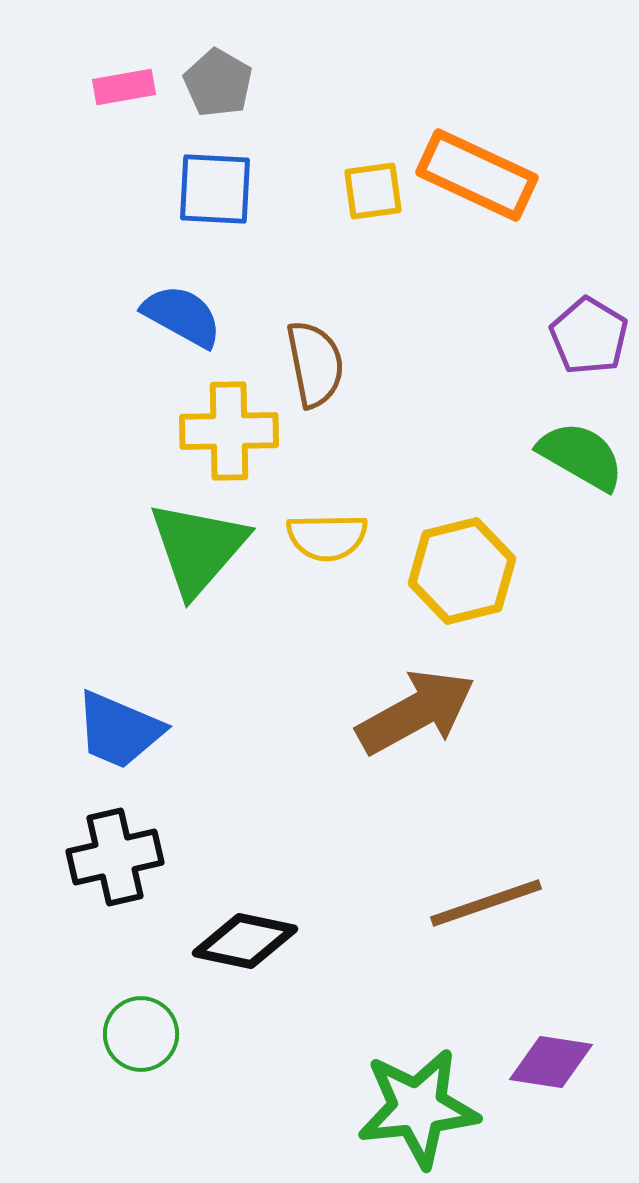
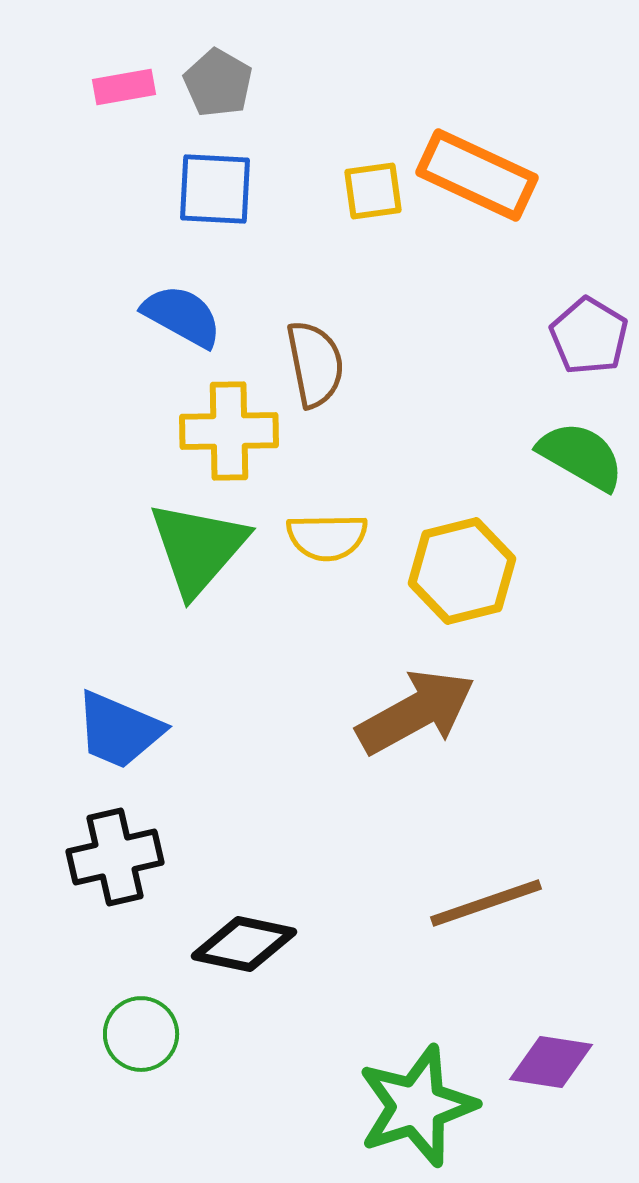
black diamond: moved 1 px left, 3 px down
green star: moved 1 px left, 2 px up; rotated 12 degrees counterclockwise
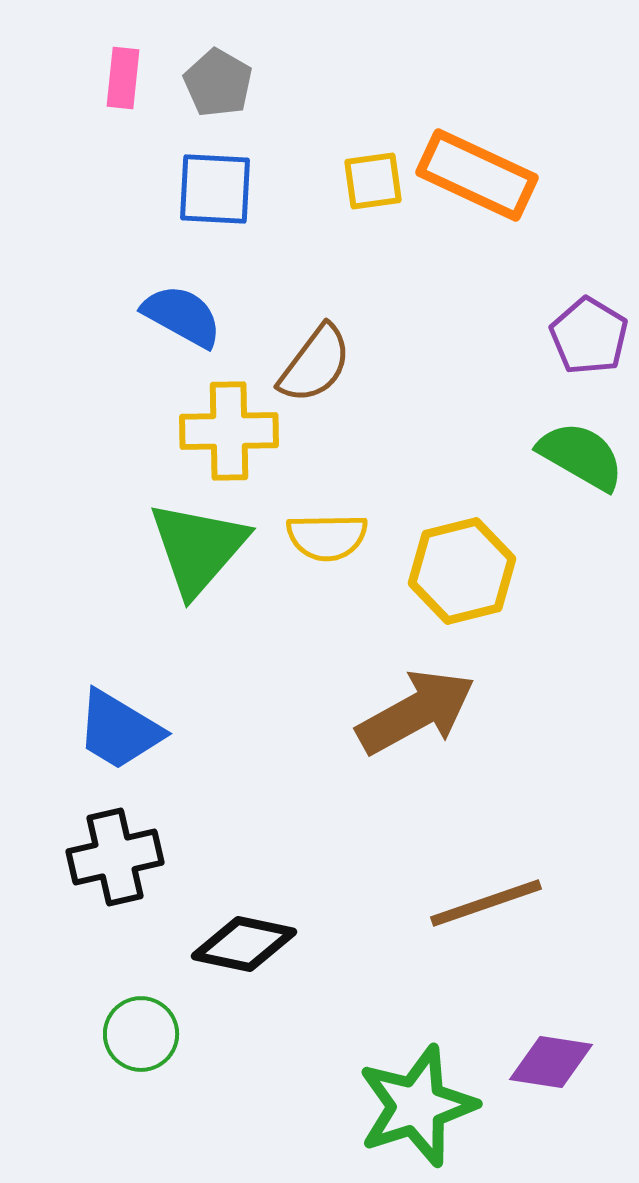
pink rectangle: moved 1 px left, 9 px up; rotated 74 degrees counterclockwise
yellow square: moved 10 px up
brown semicircle: rotated 48 degrees clockwise
blue trapezoid: rotated 8 degrees clockwise
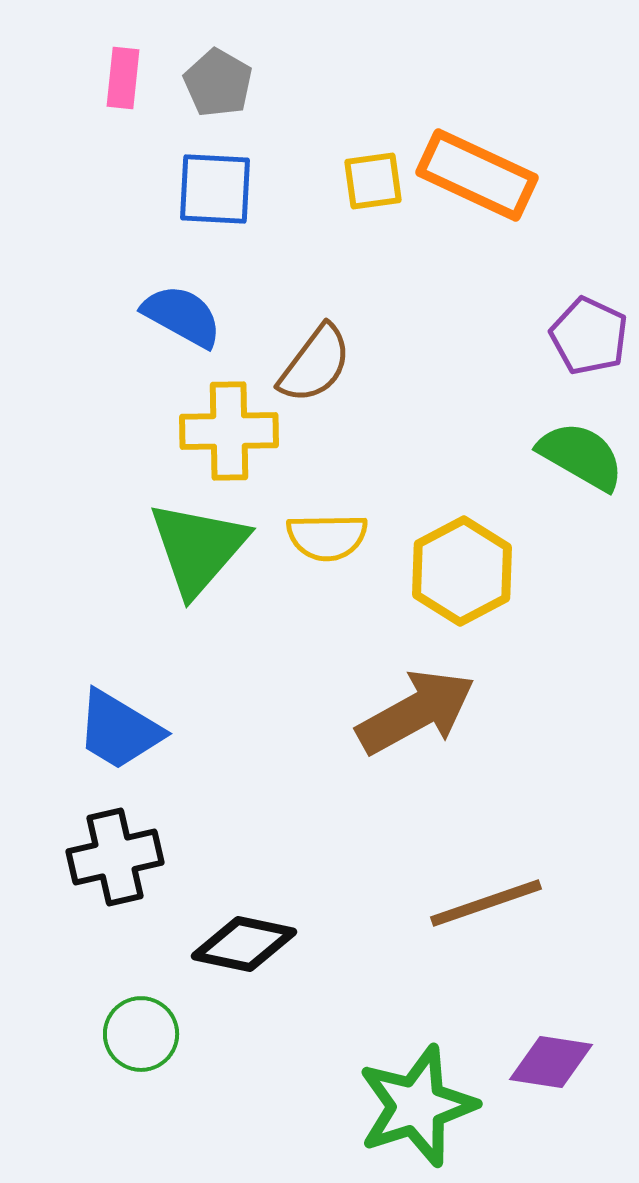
purple pentagon: rotated 6 degrees counterclockwise
yellow hexagon: rotated 14 degrees counterclockwise
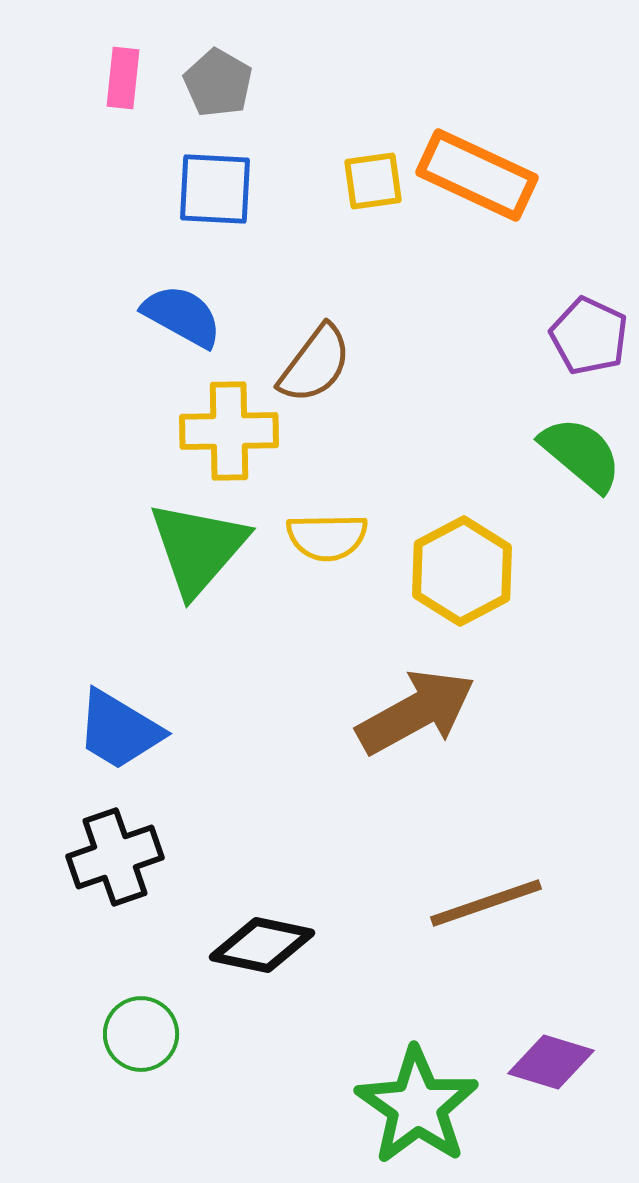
green semicircle: moved 2 px up; rotated 10 degrees clockwise
black cross: rotated 6 degrees counterclockwise
black diamond: moved 18 px right, 1 px down
purple diamond: rotated 8 degrees clockwise
green star: rotated 19 degrees counterclockwise
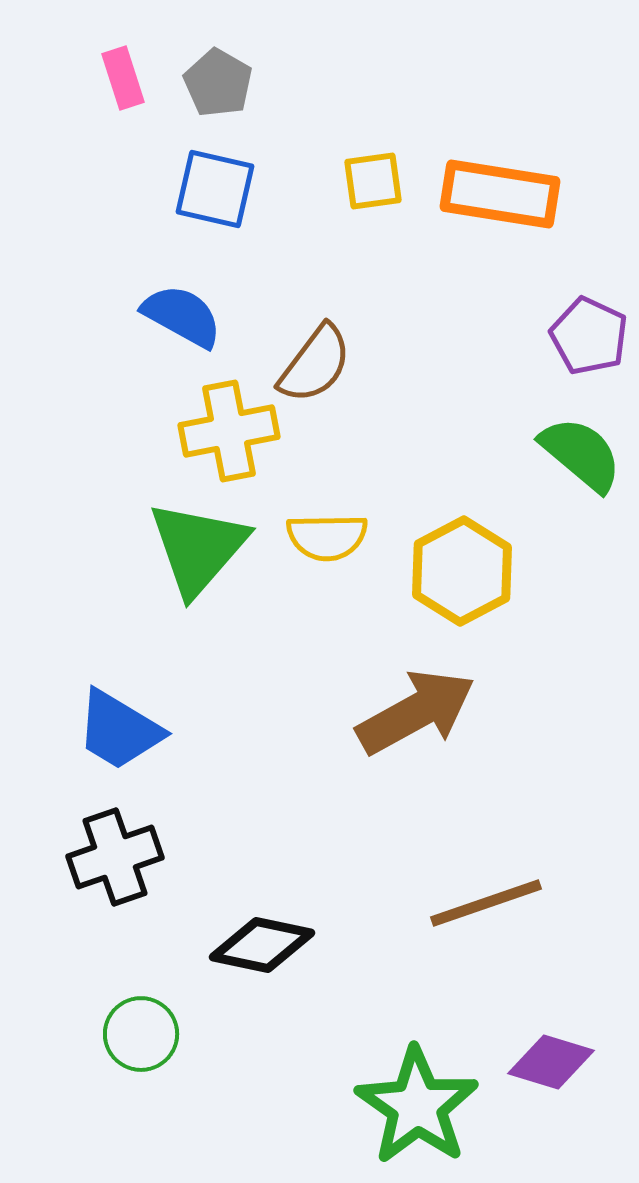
pink rectangle: rotated 24 degrees counterclockwise
orange rectangle: moved 23 px right, 19 px down; rotated 16 degrees counterclockwise
blue square: rotated 10 degrees clockwise
yellow cross: rotated 10 degrees counterclockwise
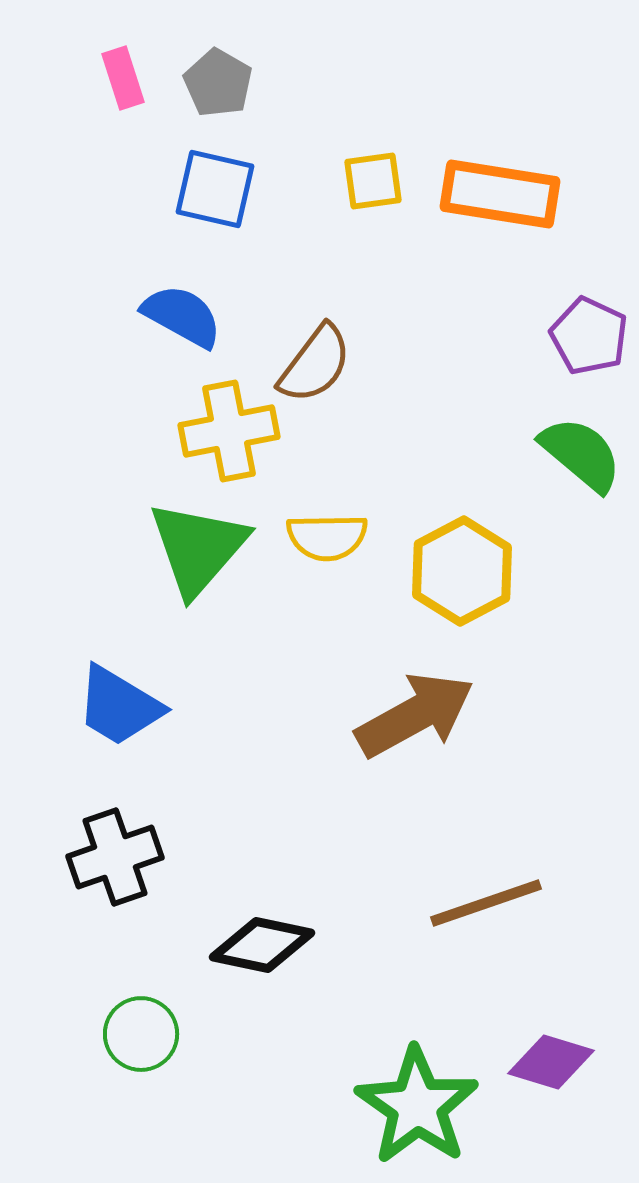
brown arrow: moved 1 px left, 3 px down
blue trapezoid: moved 24 px up
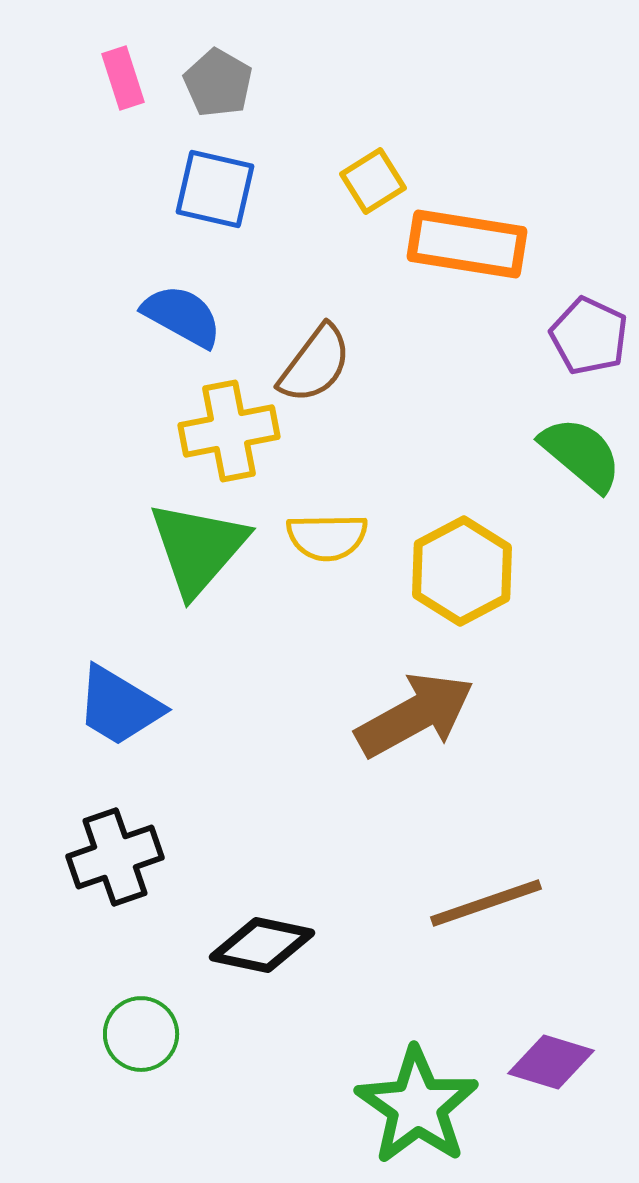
yellow square: rotated 24 degrees counterclockwise
orange rectangle: moved 33 px left, 50 px down
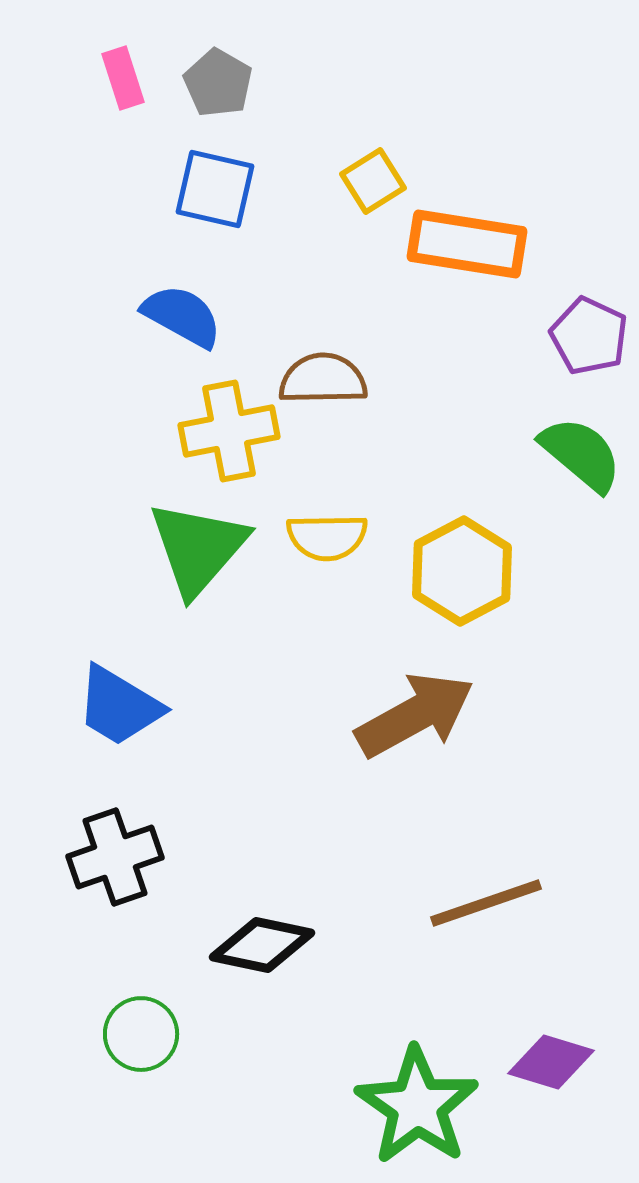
brown semicircle: moved 8 px right, 15 px down; rotated 128 degrees counterclockwise
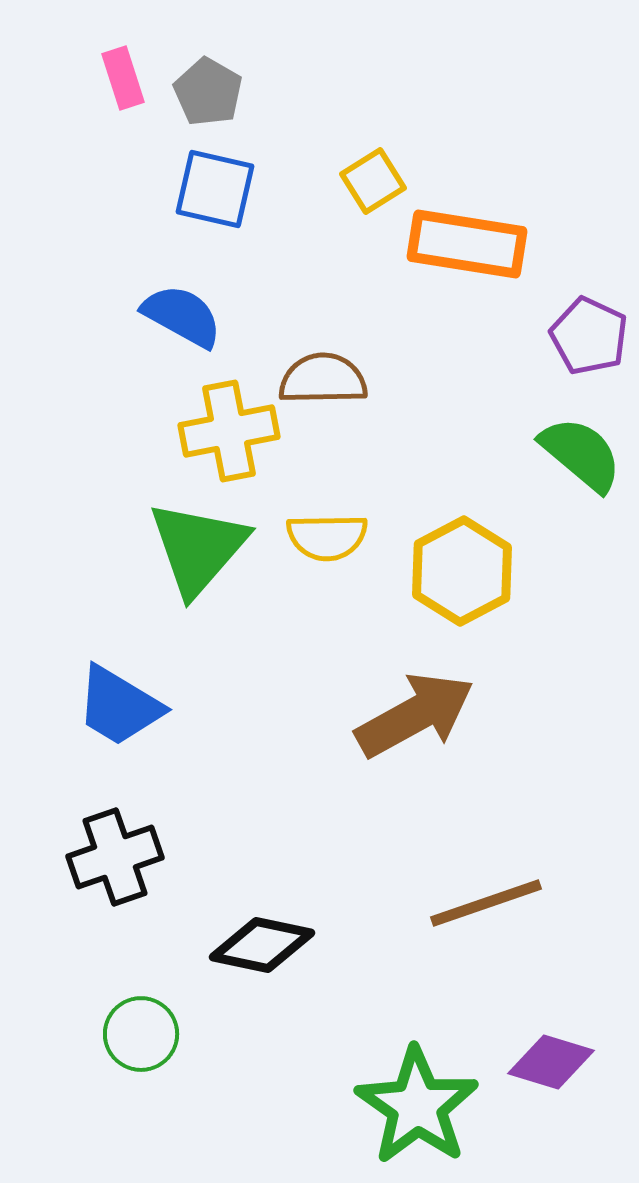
gray pentagon: moved 10 px left, 9 px down
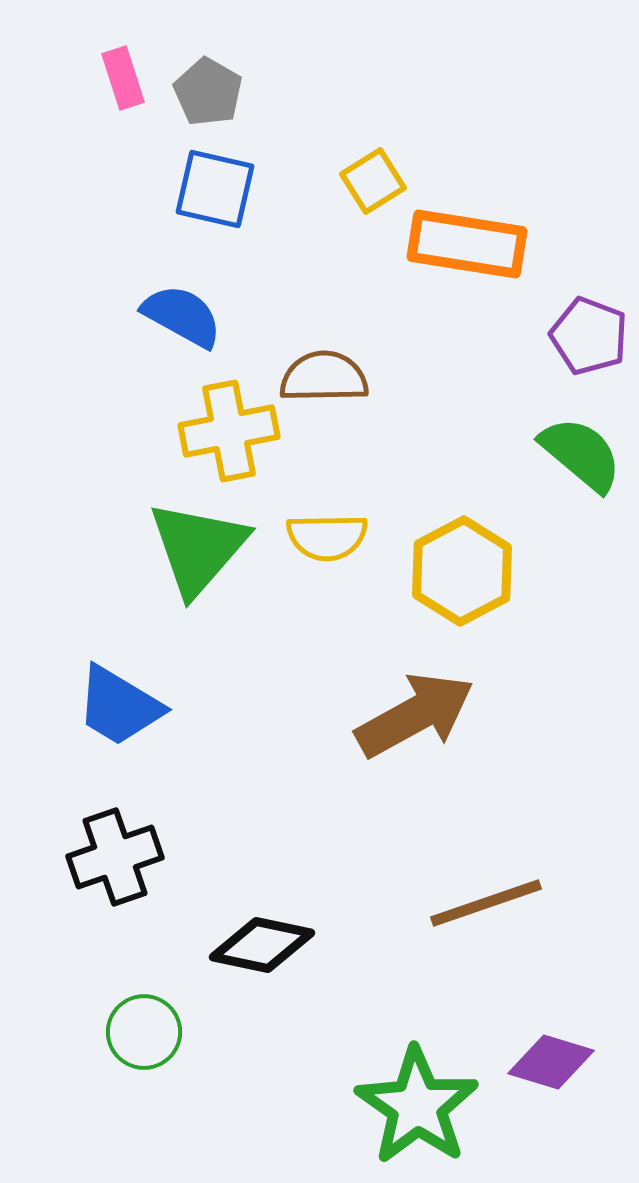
purple pentagon: rotated 4 degrees counterclockwise
brown semicircle: moved 1 px right, 2 px up
green circle: moved 3 px right, 2 px up
